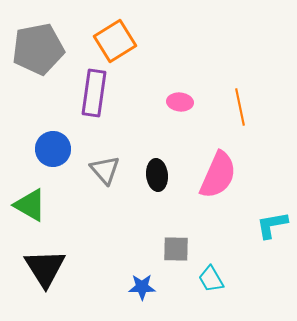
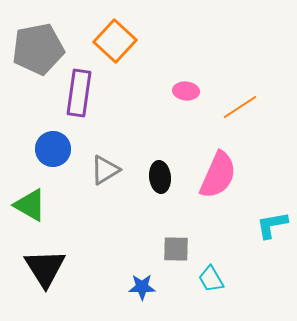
orange square: rotated 15 degrees counterclockwise
purple rectangle: moved 15 px left
pink ellipse: moved 6 px right, 11 px up
orange line: rotated 69 degrees clockwise
gray triangle: rotated 40 degrees clockwise
black ellipse: moved 3 px right, 2 px down
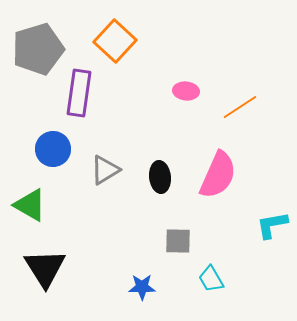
gray pentagon: rotated 6 degrees counterclockwise
gray square: moved 2 px right, 8 px up
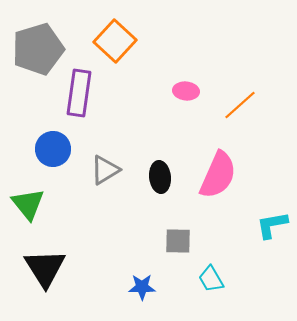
orange line: moved 2 px up; rotated 9 degrees counterclockwise
green triangle: moved 2 px left, 1 px up; rotated 21 degrees clockwise
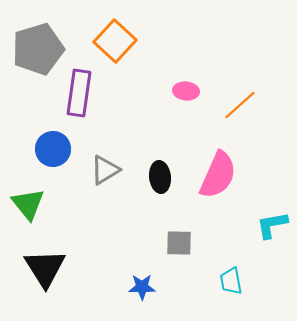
gray square: moved 1 px right, 2 px down
cyan trapezoid: moved 20 px right, 2 px down; rotated 20 degrees clockwise
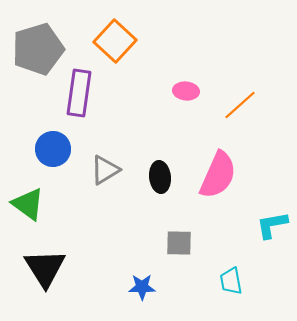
green triangle: rotated 15 degrees counterclockwise
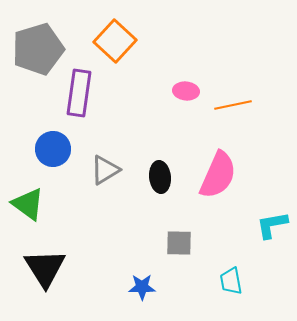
orange line: moved 7 px left; rotated 30 degrees clockwise
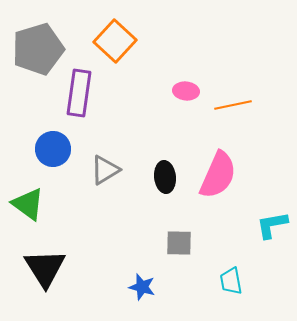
black ellipse: moved 5 px right
blue star: rotated 16 degrees clockwise
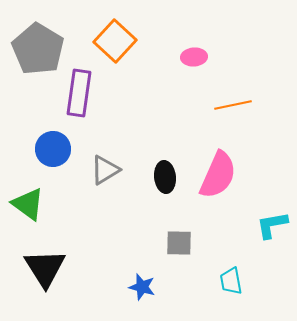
gray pentagon: rotated 24 degrees counterclockwise
pink ellipse: moved 8 px right, 34 px up; rotated 10 degrees counterclockwise
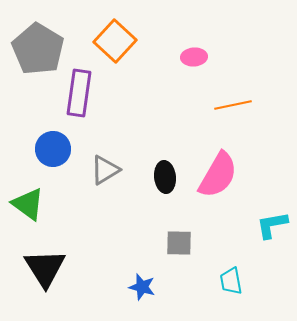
pink semicircle: rotated 6 degrees clockwise
